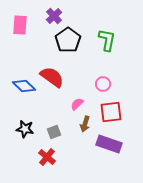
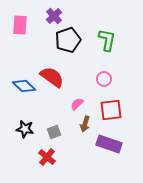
black pentagon: rotated 15 degrees clockwise
pink circle: moved 1 px right, 5 px up
red square: moved 2 px up
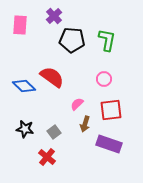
black pentagon: moved 4 px right; rotated 25 degrees clockwise
gray square: rotated 16 degrees counterclockwise
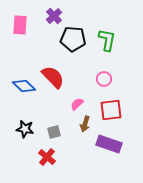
black pentagon: moved 1 px right, 1 px up
red semicircle: moved 1 px right; rotated 10 degrees clockwise
gray square: rotated 24 degrees clockwise
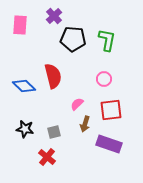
red semicircle: moved 1 px up; rotated 30 degrees clockwise
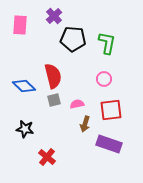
green L-shape: moved 3 px down
pink semicircle: rotated 32 degrees clockwise
gray square: moved 32 px up
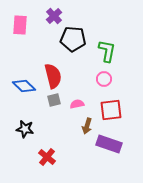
green L-shape: moved 8 px down
brown arrow: moved 2 px right, 2 px down
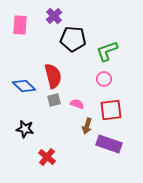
green L-shape: rotated 120 degrees counterclockwise
pink semicircle: rotated 32 degrees clockwise
